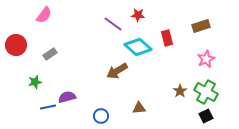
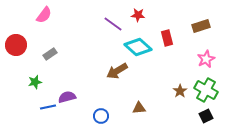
green cross: moved 2 px up
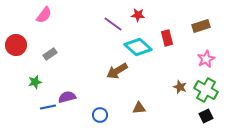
brown star: moved 4 px up; rotated 16 degrees counterclockwise
blue circle: moved 1 px left, 1 px up
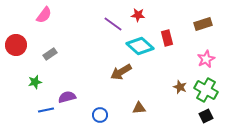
brown rectangle: moved 2 px right, 2 px up
cyan diamond: moved 2 px right, 1 px up
brown arrow: moved 4 px right, 1 px down
blue line: moved 2 px left, 3 px down
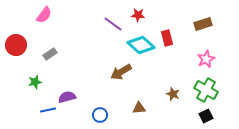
cyan diamond: moved 1 px right, 1 px up
brown star: moved 7 px left, 7 px down
blue line: moved 2 px right
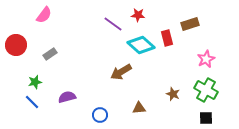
brown rectangle: moved 13 px left
blue line: moved 16 px left, 8 px up; rotated 56 degrees clockwise
black square: moved 2 px down; rotated 24 degrees clockwise
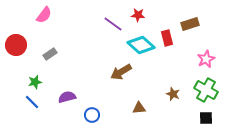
blue circle: moved 8 px left
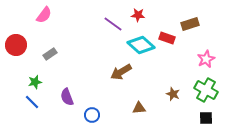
red rectangle: rotated 56 degrees counterclockwise
purple semicircle: rotated 96 degrees counterclockwise
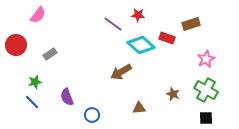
pink semicircle: moved 6 px left
brown rectangle: moved 1 px right
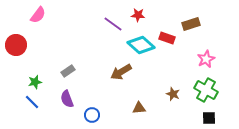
gray rectangle: moved 18 px right, 17 px down
purple semicircle: moved 2 px down
black square: moved 3 px right
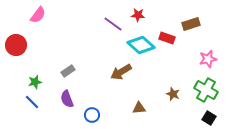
pink star: moved 2 px right; rotated 12 degrees clockwise
black square: rotated 32 degrees clockwise
